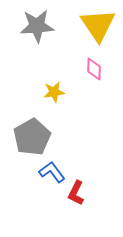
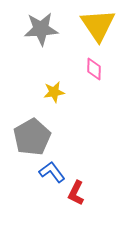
gray star: moved 4 px right, 3 px down
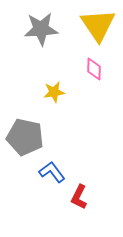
gray pentagon: moved 7 px left; rotated 30 degrees counterclockwise
red L-shape: moved 3 px right, 4 px down
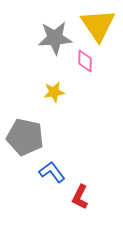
gray star: moved 14 px right, 9 px down
pink diamond: moved 9 px left, 8 px up
red L-shape: moved 1 px right
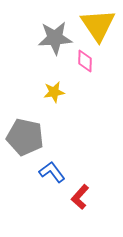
red L-shape: rotated 15 degrees clockwise
